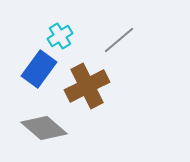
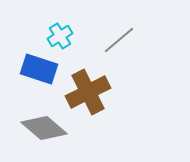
blue rectangle: rotated 72 degrees clockwise
brown cross: moved 1 px right, 6 px down
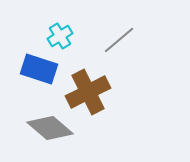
gray diamond: moved 6 px right
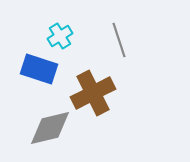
gray line: rotated 68 degrees counterclockwise
brown cross: moved 5 px right, 1 px down
gray diamond: rotated 54 degrees counterclockwise
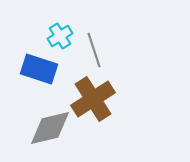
gray line: moved 25 px left, 10 px down
brown cross: moved 6 px down; rotated 6 degrees counterclockwise
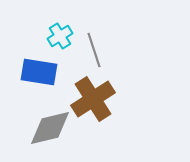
blue rectangle: moved 3 px down; rotated 9 degrees counterclockwise
